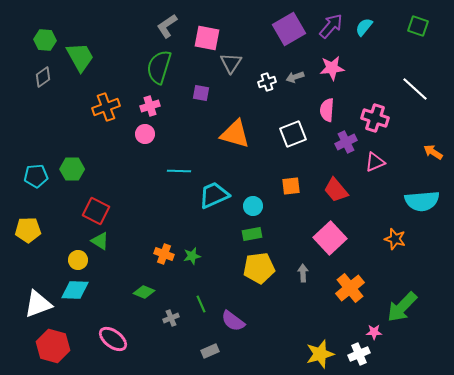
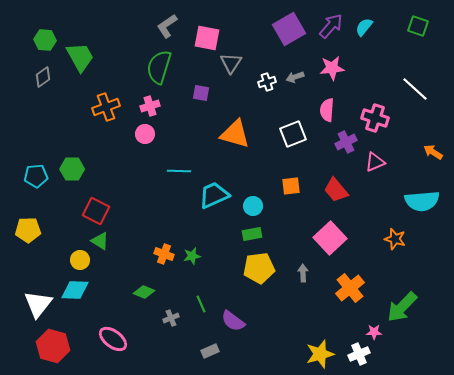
yellow circle at (78, 260): moved 2 px right
white triangle at (38, 304): rotated 32 degrees counterclockwise
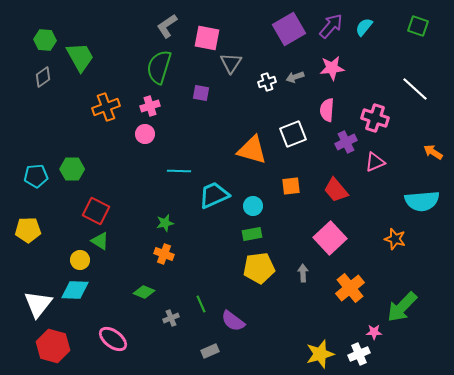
orange triangle at (235, 134): moved 17 px right, 16 px down
green star at (192, 256): moved 27 px left, 33 px up
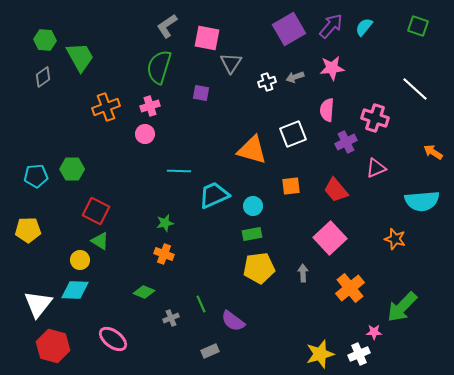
pink triangle at (375, 162): moved 1 px right, 6 px down
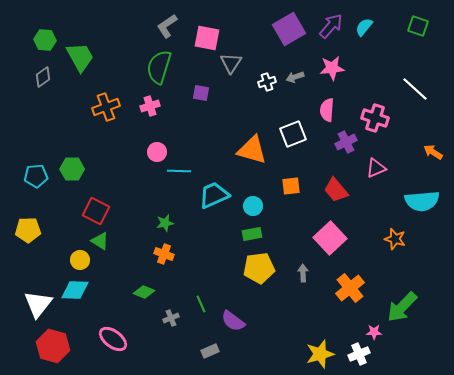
pink circle at (145, 134): moved 12 px right, 18 px down
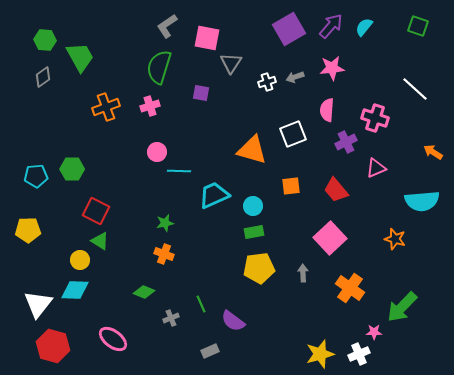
green rectangle at (252, 234): moved 2 px right, 2 px up
orange cross at (350, 288): rotated 16 degrees counterclockwise
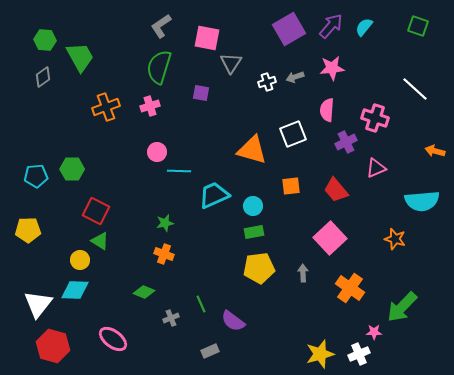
gray L-shape at (167, 26): moved 6 px left
orange arrow at (433, 152): moved 2 px right, 1 px up; rotated 18 degrees counterclockwise
